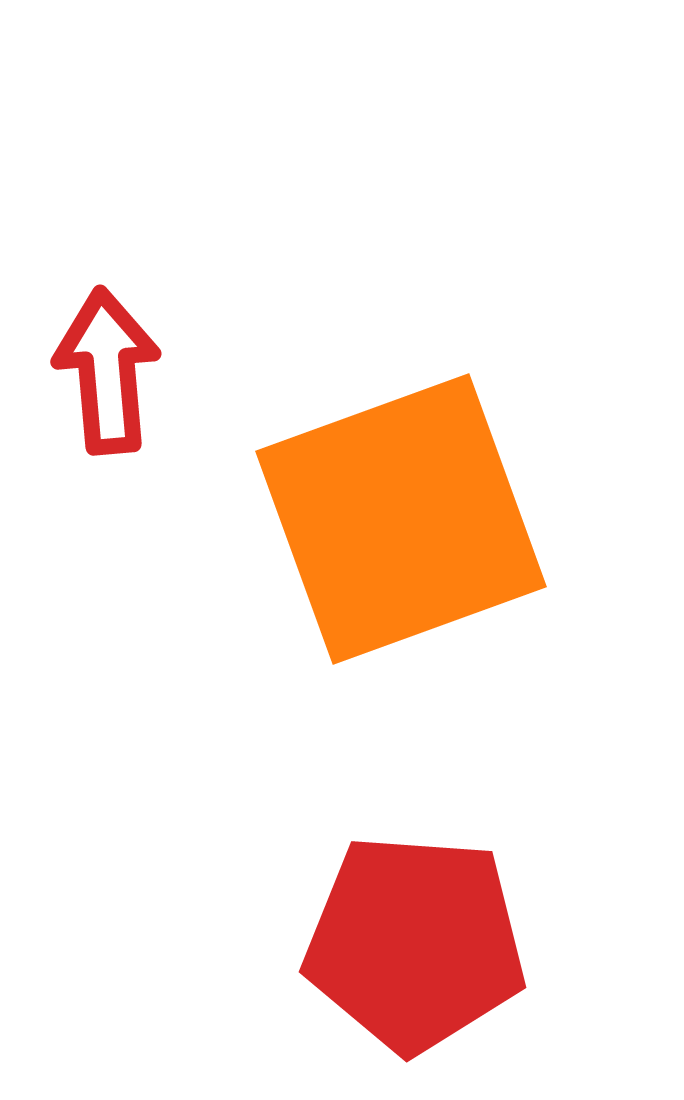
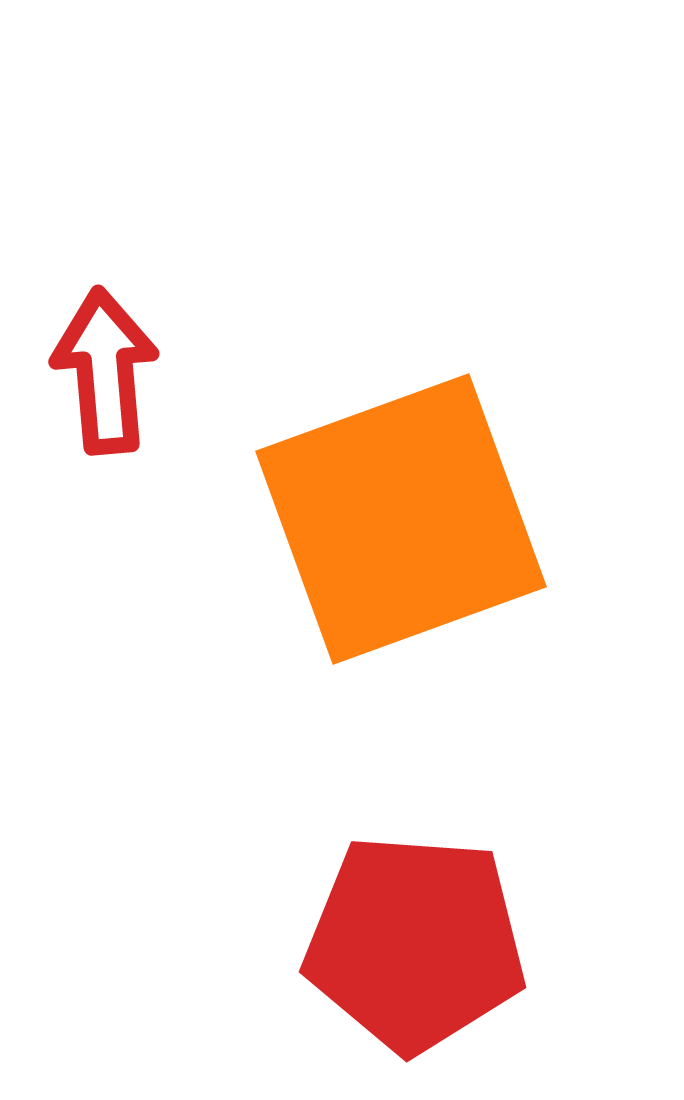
red arrow: moved 2 px left
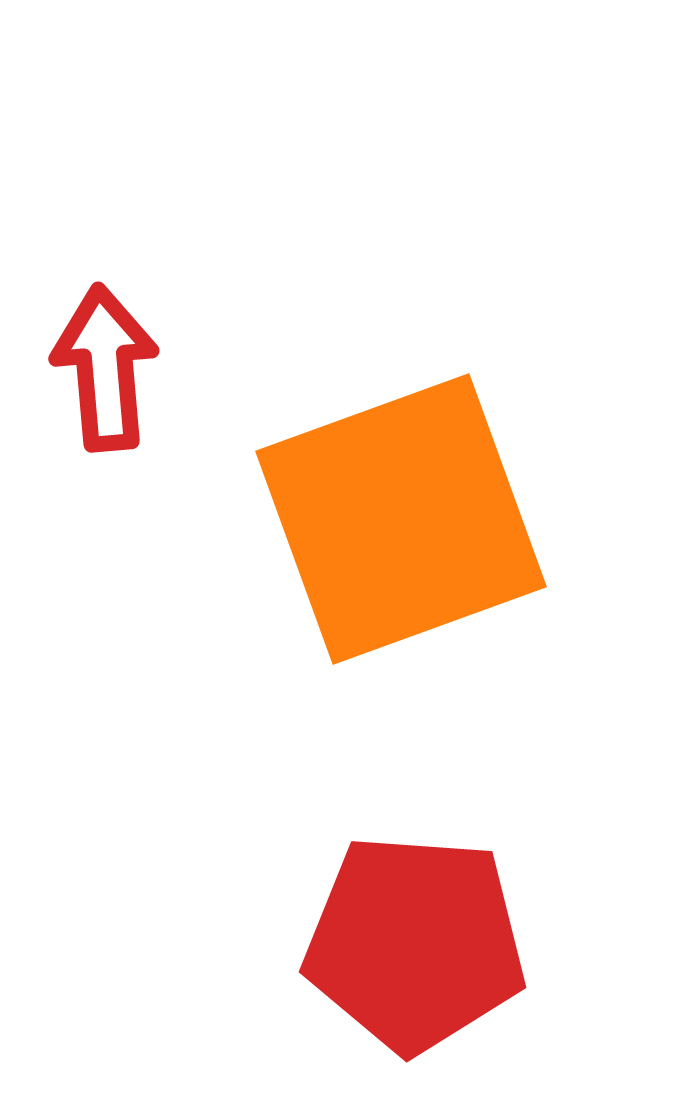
red arrow: moved 3 px up
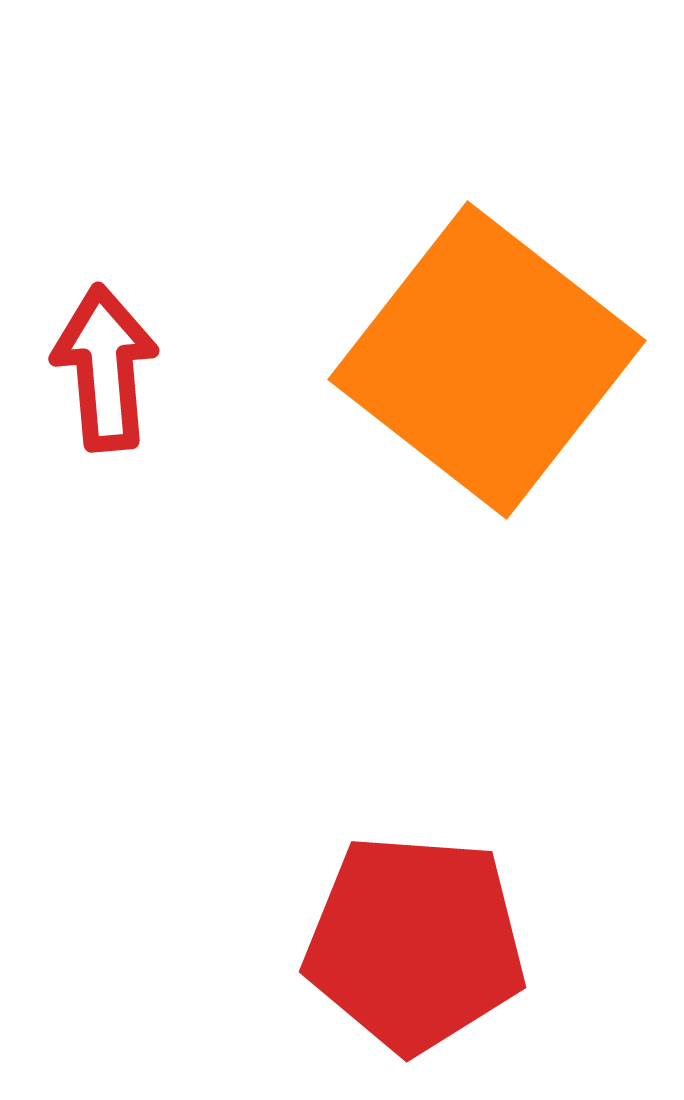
orange square: moved 86 px right, 159 px up; rotated 32 degrees counterclockwise
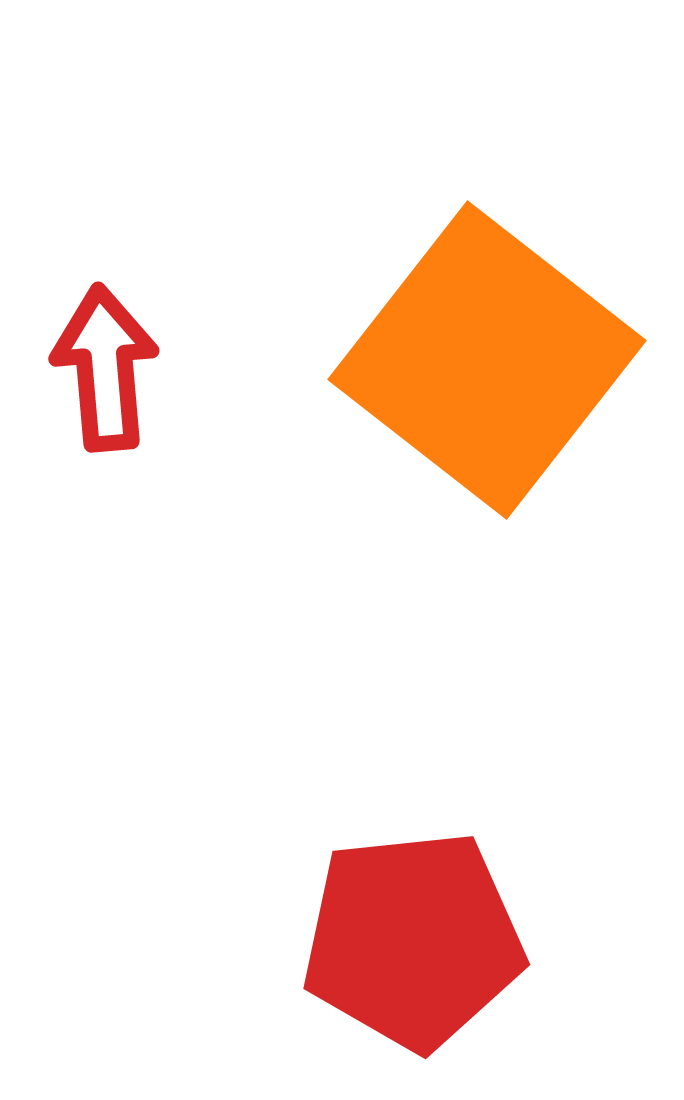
red pentagon: moved 2 px left, 3 px up; rotated 10 degrees counterclockwise
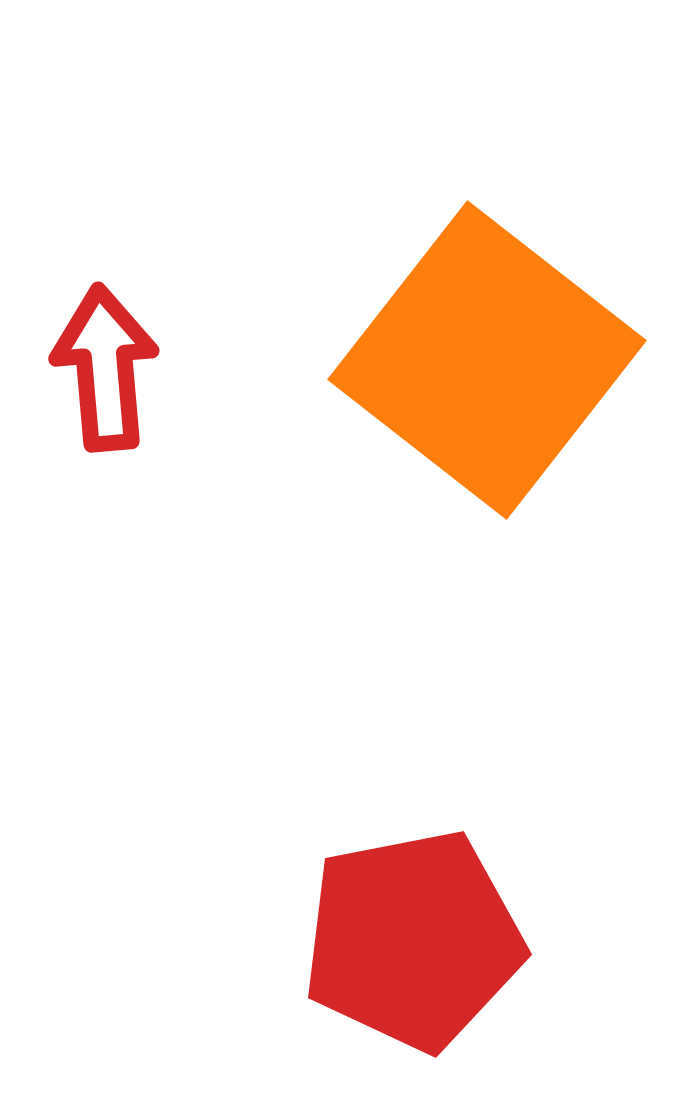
red pentagon: rotated 5 degrees counterclockwise
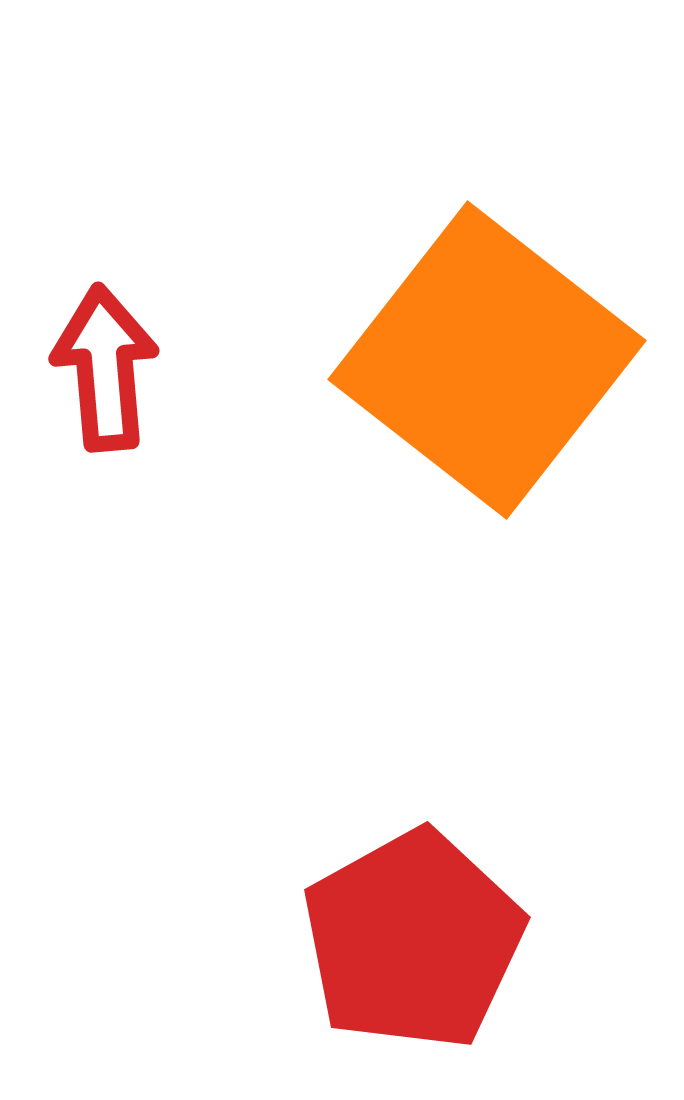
red pentagon: rotated 18 degrees counterclockwise
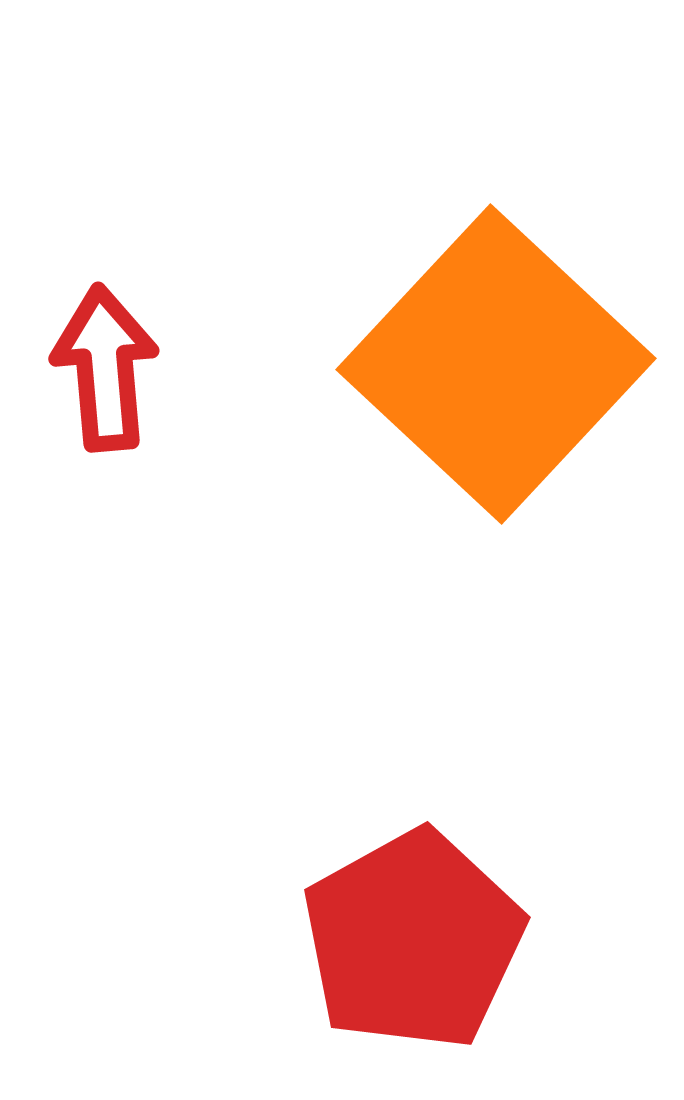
orange square: moved 9 px right, 4 px down; rotated 5 degrees clockwise
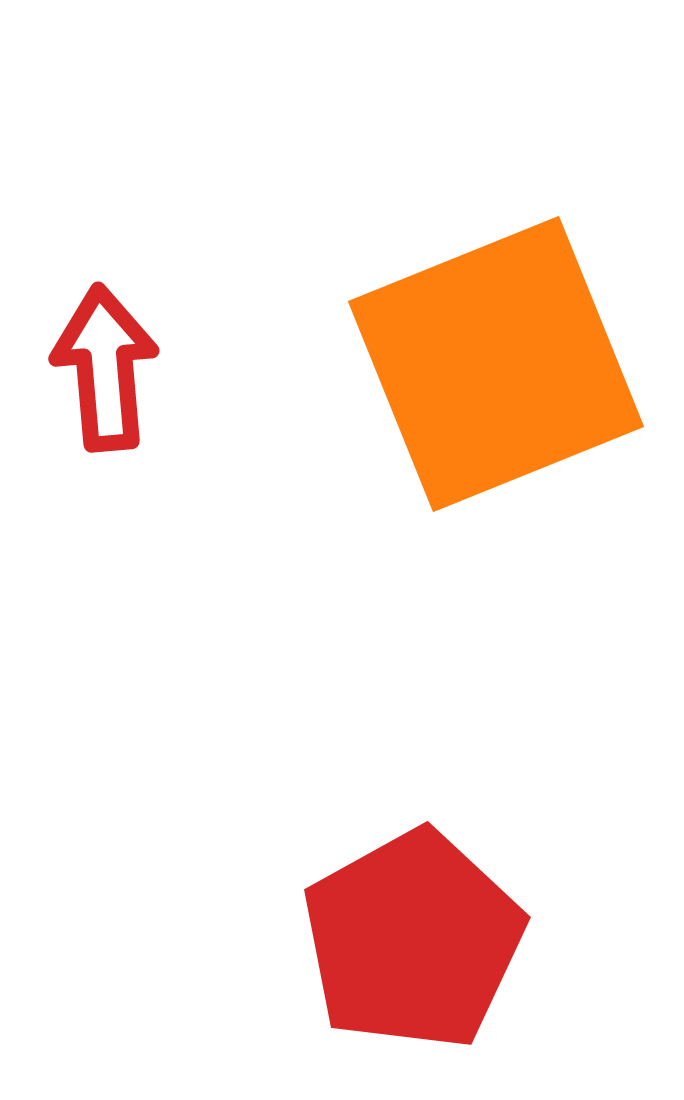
orange square: rotated 25 degrees clockwise
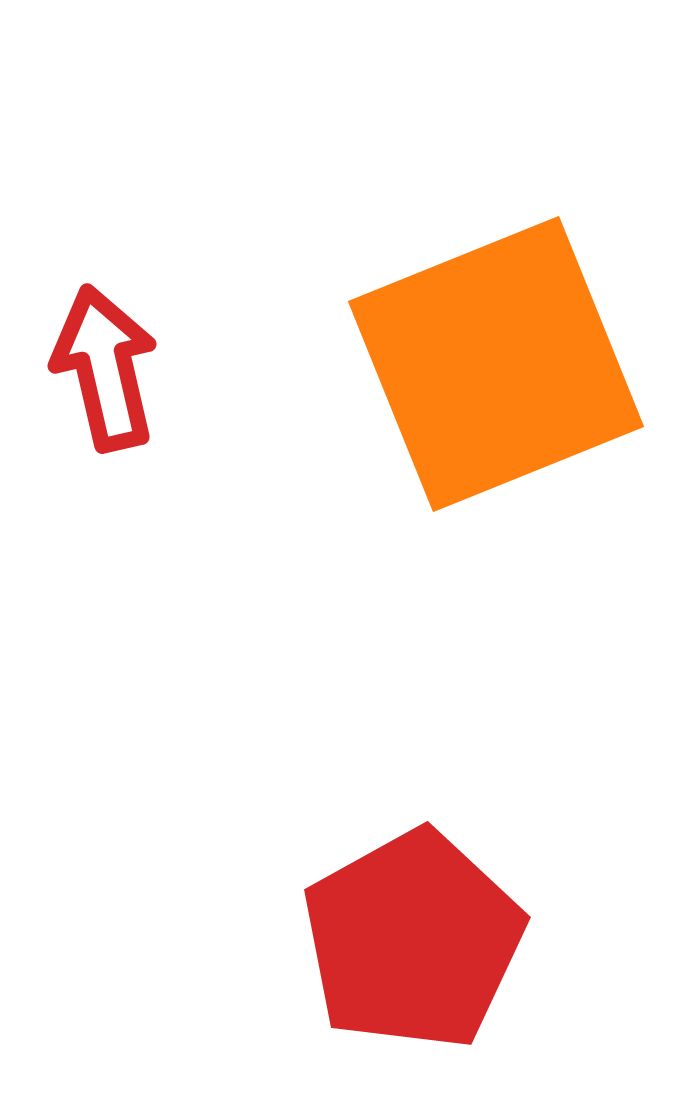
red arrow: rotated 8 degrees counterclockwise
